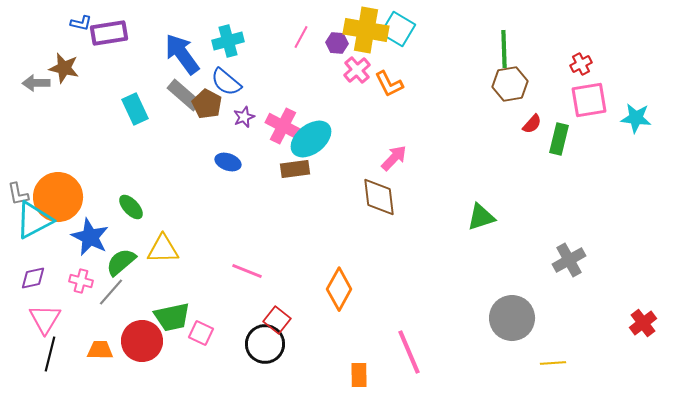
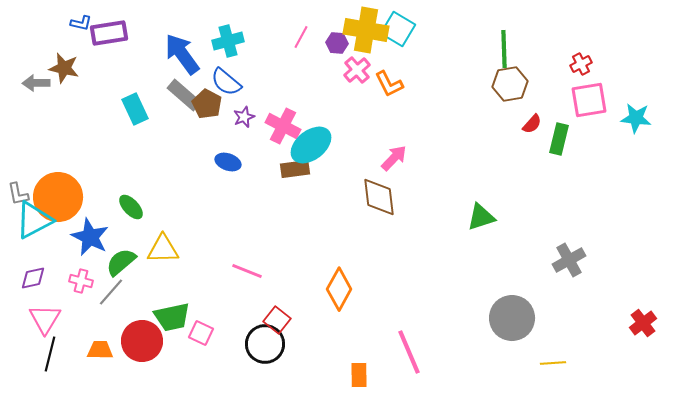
cyan ellipse at (311, 139): moved 6 px down
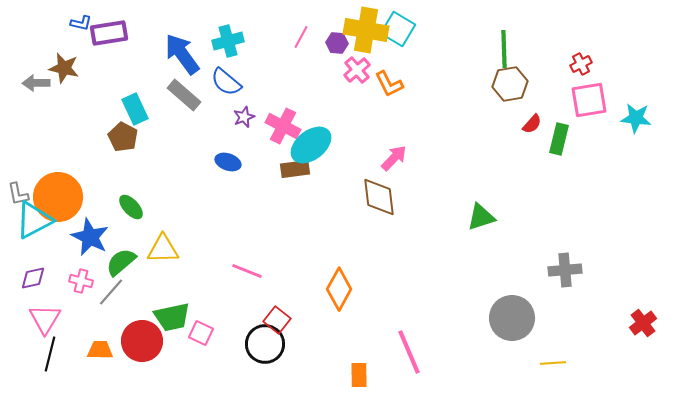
brown pentagon at (207, 104): moved 84 px left, 33 px down
gray cross at (569, 260): moved 4 px left, 10 px down; rotated 24 degrees clockwise
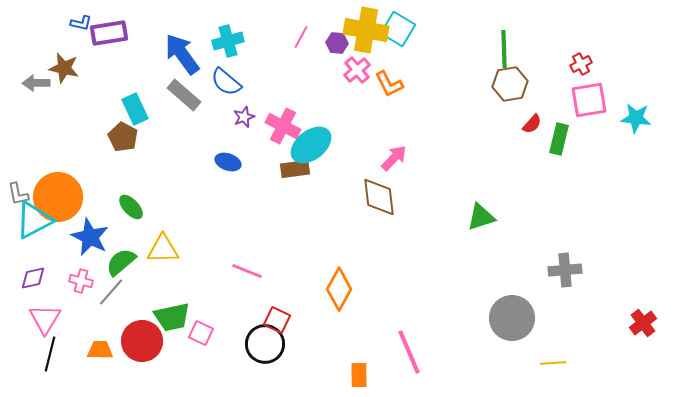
red square at (277, 320): rotated 12 degrees counterclockwise
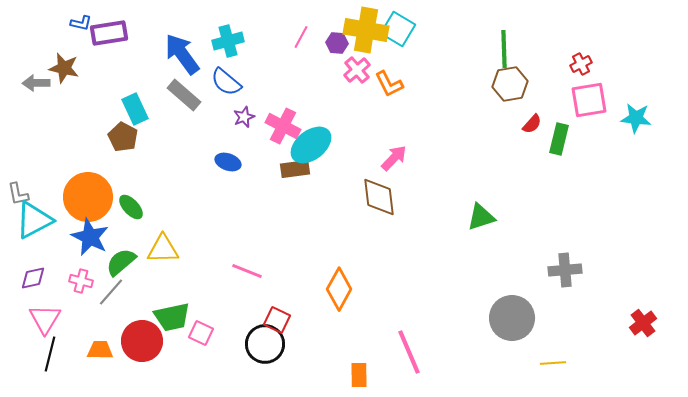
orange circle at (58, 197): moved 30 px right
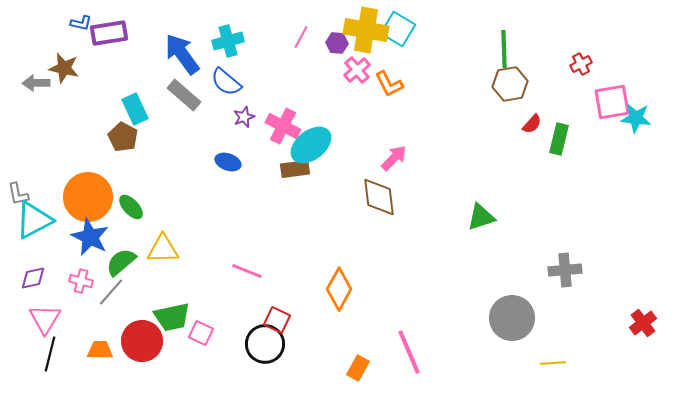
pink square at (589, 100): moved 23 px right, 2 px down
orange rectangle at (359, 375): moved 1 px left, 7 px up; rotated 30 degrees clockwise
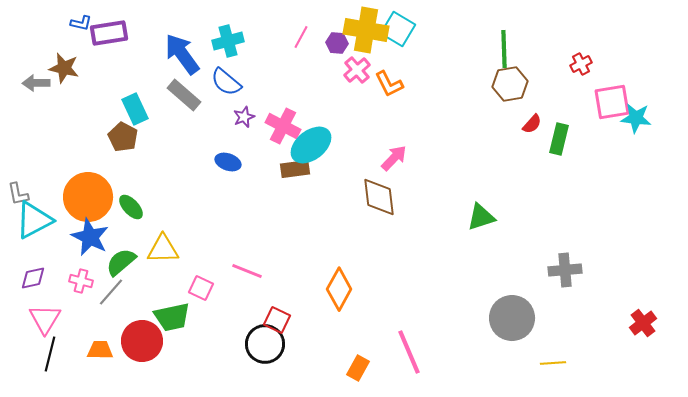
pink square at (201, 333): moved 45 px up
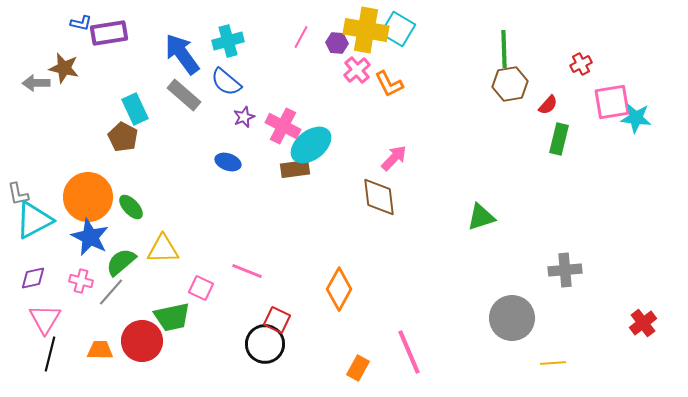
red semicircle at (532, 124): moved 16 px right, 19 px up
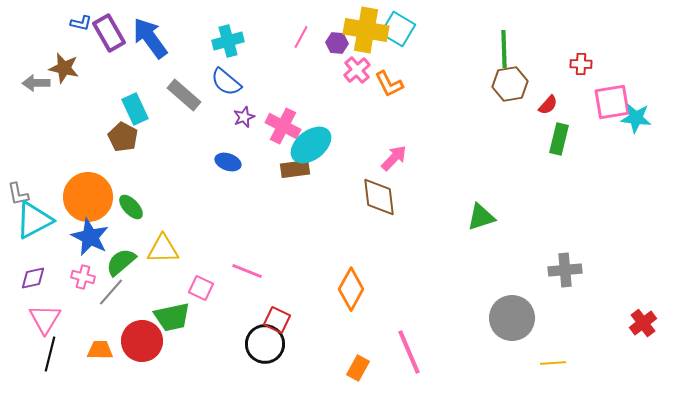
purple rectangle at (109, 33): rotated 69 degrees clockwise
blue arrow at (182, 54): moved 32 px left, 16 px up
red cross at (581, 64): rotated 30 degrees clockwise
pink cross at (81, 281): moved 2 px right, 4 px up
orange diamond at (339, 289): moved 12 px right
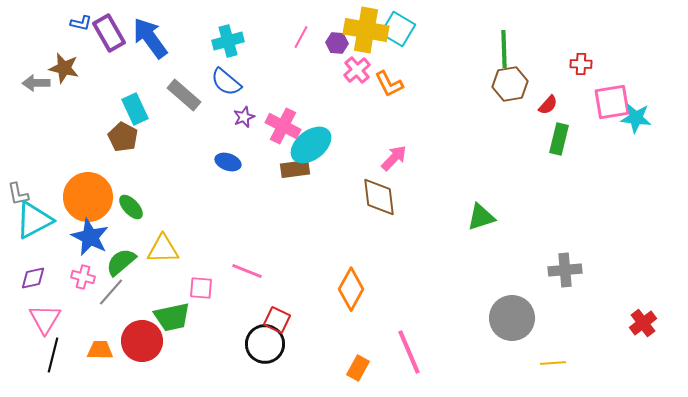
pink square at (201, 288): rotated 20 degrees counterclockwise
black line at (50, 354): moved 3 px right, 1 px down
